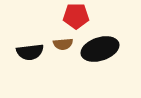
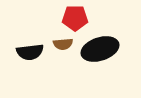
red pentagon: moved 1 px left, 2 px down
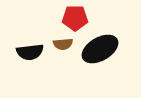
black ellipse: rotated 12 degrees counterclockwise
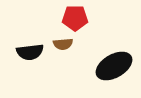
black ellipse: moved 14 px right, 17 px down
